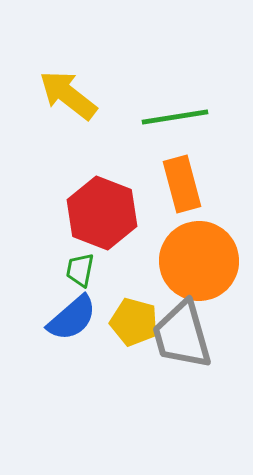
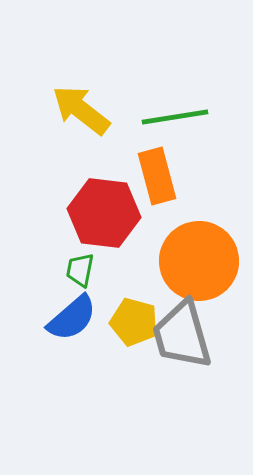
yellow arrow: moved 13 px right, 15 px down
orange rectangle: moved 25 px left, 8 px up
red hexagon: moved 2 px right; rotated 14 degrees counterclockwise
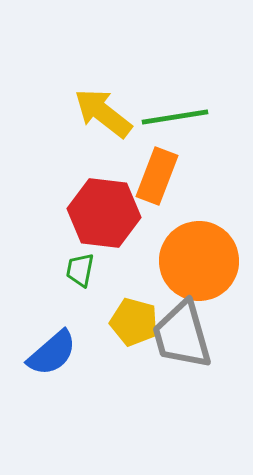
yellow arrow: moved 22 px right, 3 px down
orange rectangle: rotated 36 degrees clockwise
blue semicircle: moved 20 px left, 35 px down
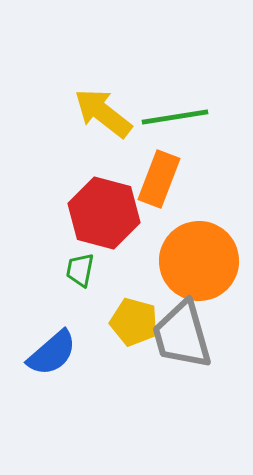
orange rectangle: moved 2 px right, 3 px down
red hexagon: rotated 8 degrees clockwise
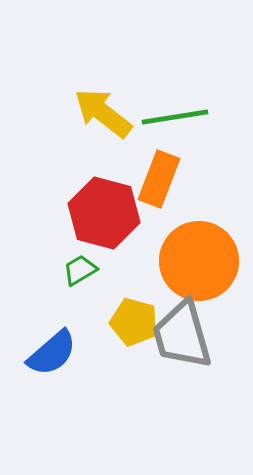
green trapezoid: rotated 48 degrees clockwise
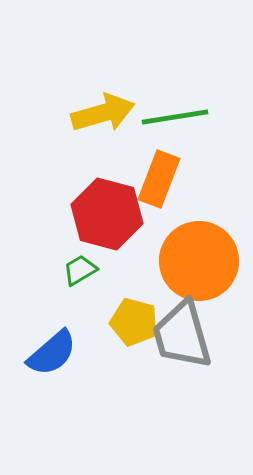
yellow arrow: rotated 126 degrees clockwise
red hexagon: moved 3 px right, 1 px down
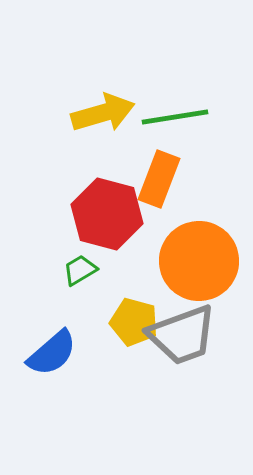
gray trapezoid: rotated 94 degrees counterclockwise
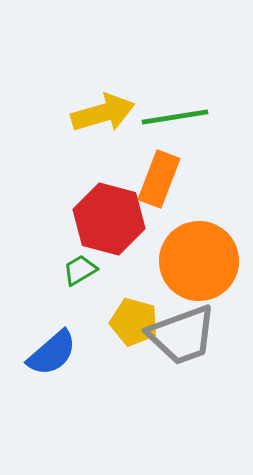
red hexagon: moved 2 px right, 5 px down
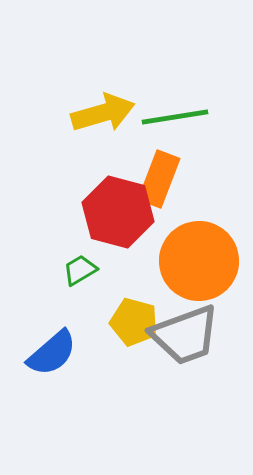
red hexagon: moved 9 px right, 7 px up
gray trapezoid: moved 3 px right
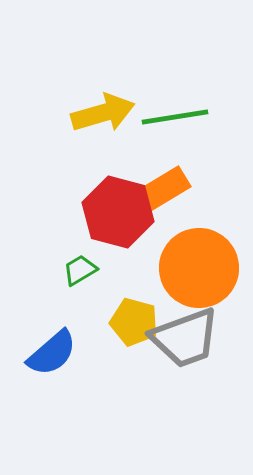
orange rectangle: moved 3 px right, 11 px down; rotated 38 degrees clockwise
orange circle: moved 7 px down
gray trapezoid: moved 3 px down
